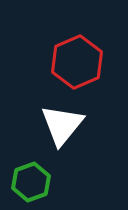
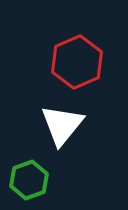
green hexagon: moved 2 px left, 2 px up
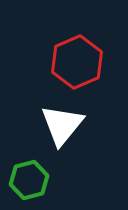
green hexagon: rotated 6 degrees clockwise
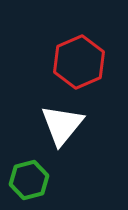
red hexagon: moved 2 px right
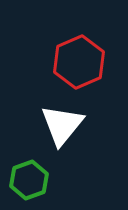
green hexagon: rotated 6 degrees counterclockwise
